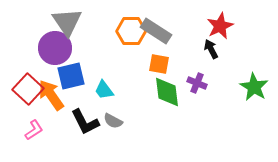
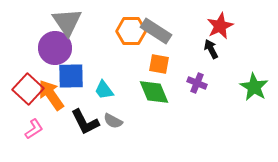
blue square: rotated 12 degrees clockwise
green diamond: moved 13 px left; rotated 16 degrees counterclockwise
pink L-shape: moved 1 px up
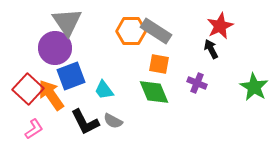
blue square: rotated 20 degrees counterclockwise
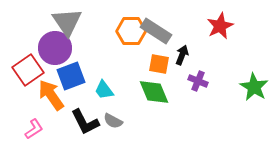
black arrow: moved 29 px left, 6 px down; rotated 48 degrees clockwise
purple cross: moved 1 px right, 2 px up
red square: moved 19 px up; rotated 12 degrees clockwise
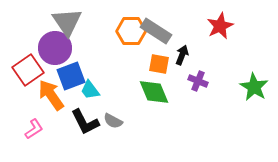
cyan trapezoid: moved 14 px left
